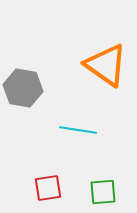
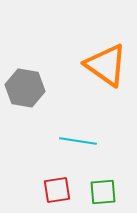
gray hexagon: moved 2 px right
cyan line: moved 11 px down
red square: moved 9 px right, 2 px down
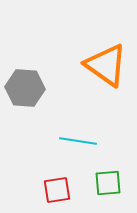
gray hexagon: rotated 6 degrees counterclockwise
green square: moved 5 px right, 9 px up
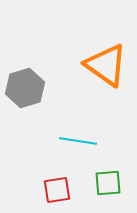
gray hexagon: rotated 21 degrees counterclockwise
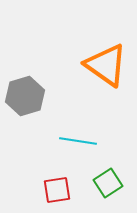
gray hexagon: moved 8 px down
green square: rotated 28 degrees counterclockwise
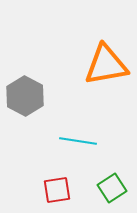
orange triangle: rotated 45 degrees counterclockwise
gray hexagon: rotated 15 degrees counterclockwise
green square: moved 4 px right, 5 px down
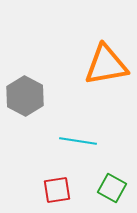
green square: rotated 28 degrees counterclockwise
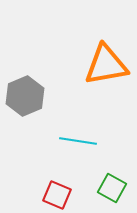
gray hexagon: rotated 9 degrees clockwise
red square: moved 5 px down; rotated 32 degrees clockwise
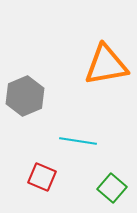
green square: rotated 12 degrees clockwise
red square: moved 15 px left, 18 px up
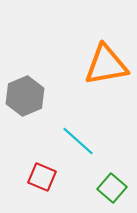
cyan line: rotated 33 degrees clockwise
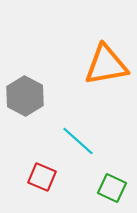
gray hexagon: rotated 9 degrees counterclockwise
green square: rotated 16 degrees counterclockwise
